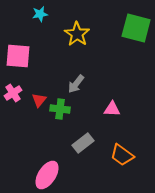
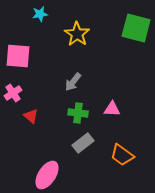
gray arrow: moved 3 px left, 2 px up
red triangle: moved 8 px left, 16 px down; rotated 28 degrees counterclockwise
green cross: moved 18 px right, 4 px down
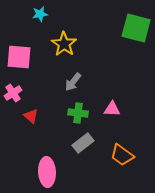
yellow star: moved 13 px left, 10 px down
pink square: moved 1 px right, 1 px down
pink ellipse: moved 3 px up; rotated 36 degrees counterclockwise
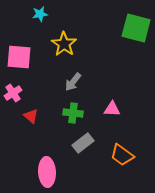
green cross: moved 5 px left
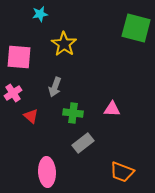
gray arrow: moved 18 px left, 5 px down; rotated 18 degrees counterclockwise
orange trapezoid: moved 17 px down; rotated 15 degrees counterclockwise
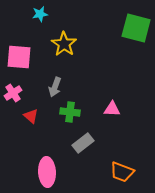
green cross: moved 3 px left, 1 px up
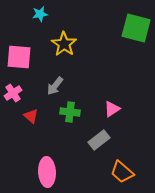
gray arrow: moved 1 px up; rotated 18 degrees clockwise
pink triangle: rotated 36 degrees counterclockwise
gray rectangle: moved 16 px right, 3 px up
orange trapezoid: rotated 20 degrees clockwise
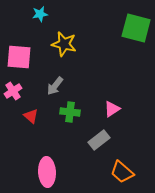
yellow star: rotated 20 degrees counterclockwise
pink cross: moved 2 px up
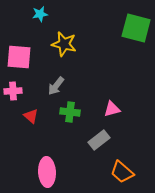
gray arrow: moved 1 px right
pink cross: rotated 30 degrees clockwise
pink triangle: rotated 18 degrees clockwise
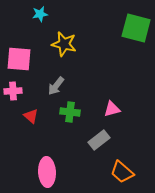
pink square: moved 2 px down
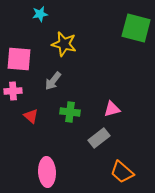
gray arrow: moved 3 px left, 5 px up
gray rectangle: moved 2 px up
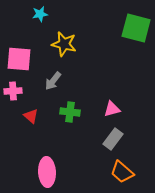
gray rectangle: moved 14 px right, 1 px down; rotated 15 degrees counterclockwise
